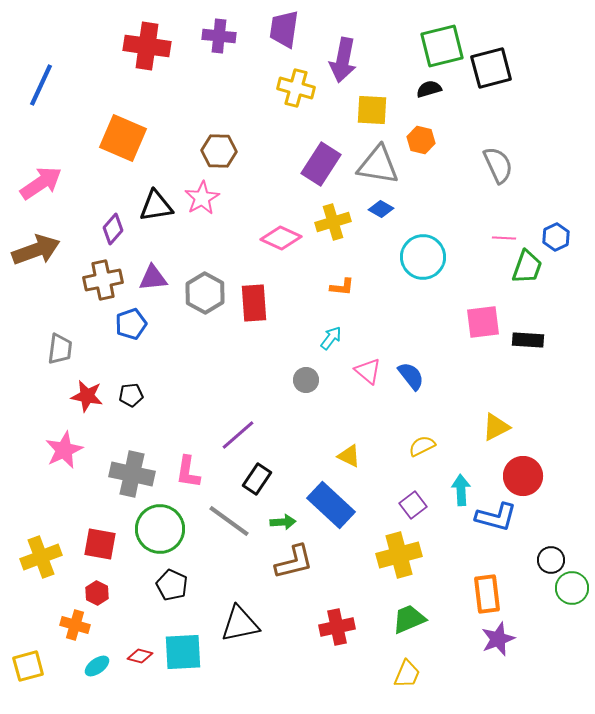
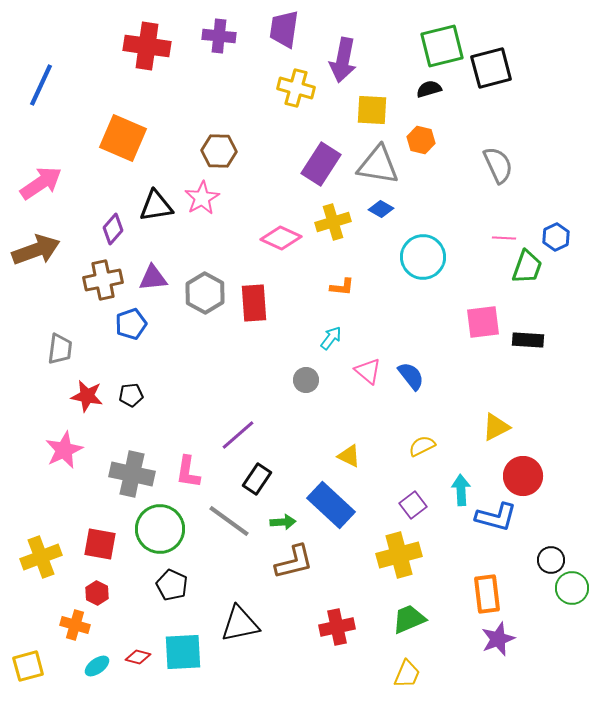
red diamond at (140, 656): moved 2 px left, 1 px down
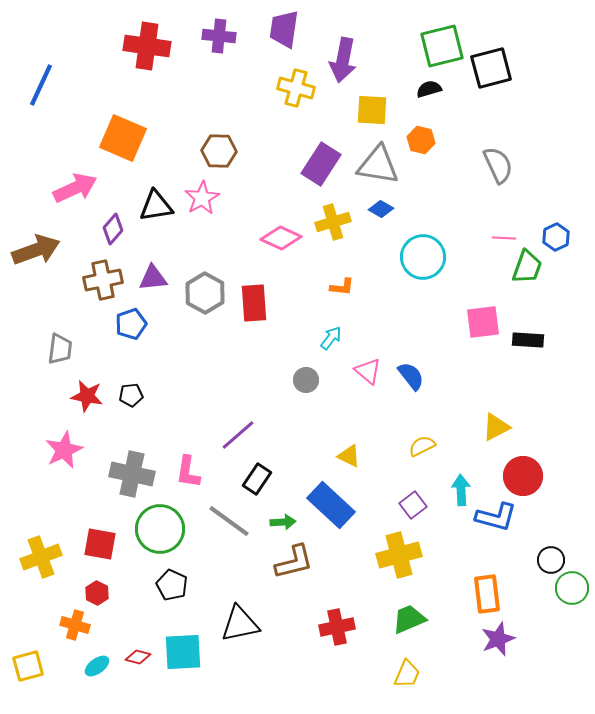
pink arrow at (41, 183): moved 34 px right, 5 px down; rotated 9 degrees clockwise
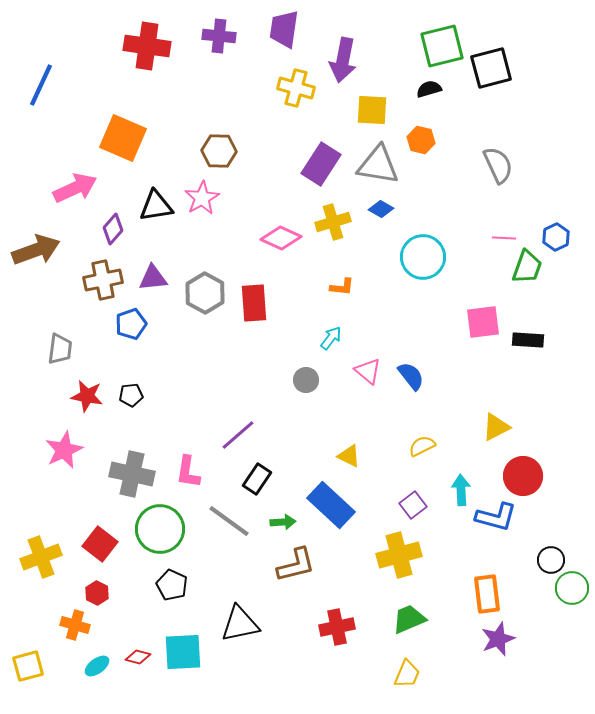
red square at (100, 544): rotated 28 degrees clockwise
brown L-shape at (294, 562): moved 2 px right, 3 px down
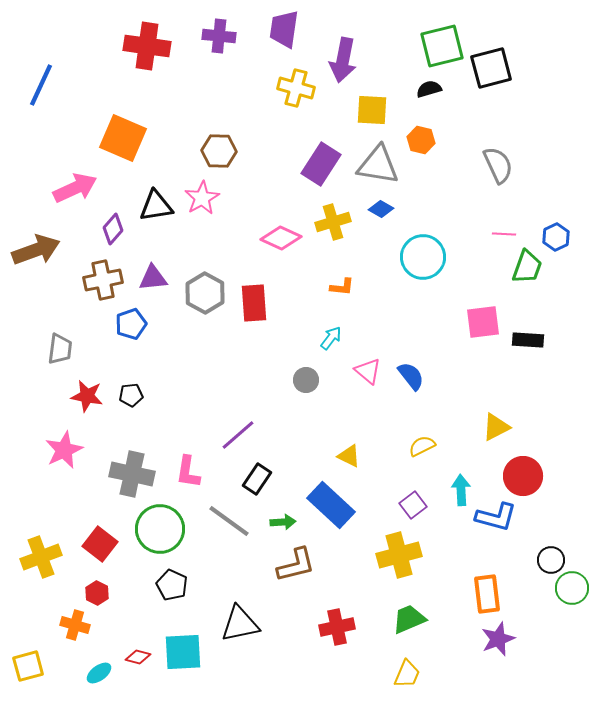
pink line at (504, 238): moved 4 px up
cyan ellipse at (97, 666): moved 2 px right, 7 px down
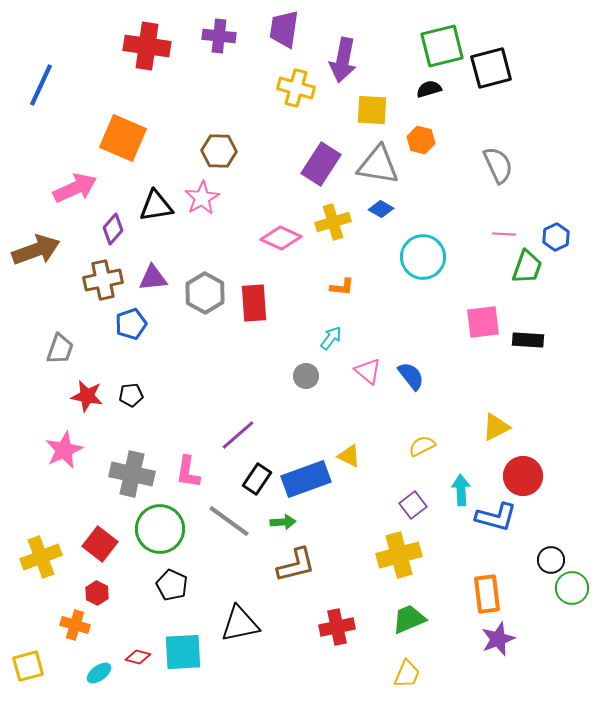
gray trapezoid at (60, 349): rotated 12 degrees clockwise
gray circle at (306, 380): moved 4 px up
blue rectangle at (331, 505): moved 25 px left, 26 px up; rotated 63 degrees counterclockwise
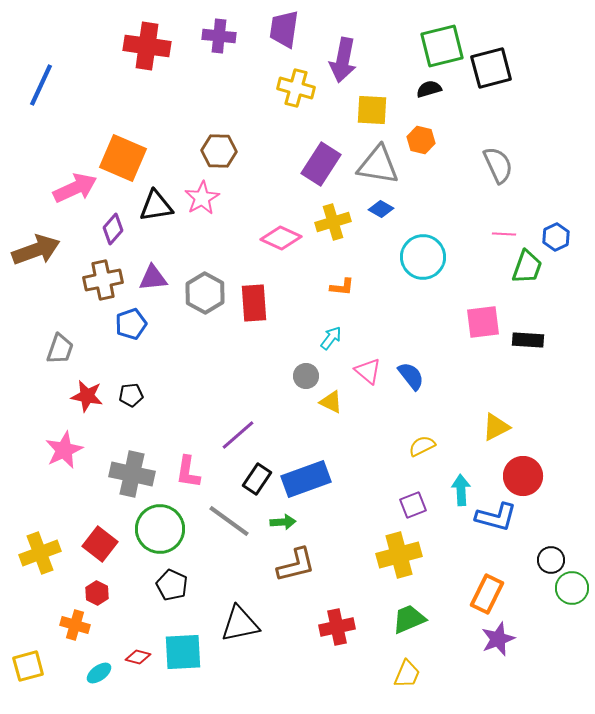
orange square at (123, 138): moved 20 px down
yellow triangle at (349, 456): moved 18 px left, 54 px up
purple square at (413, 505): rotated 16 degrees clockwise
yellow cross at (41, 557): moved 1 px left, 4 px up
orange rectangle at (487, 594): rotated 33 degrees clockwise
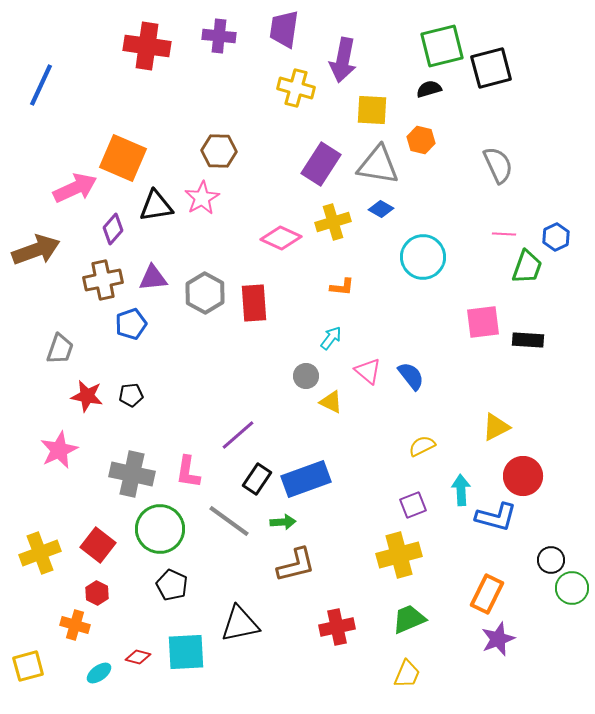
pink star at (64, 450): moved 5 px left
red square at (100, 544): moved 2 px left, 1 px down
cyan square at (183, 652): moved 3 px right
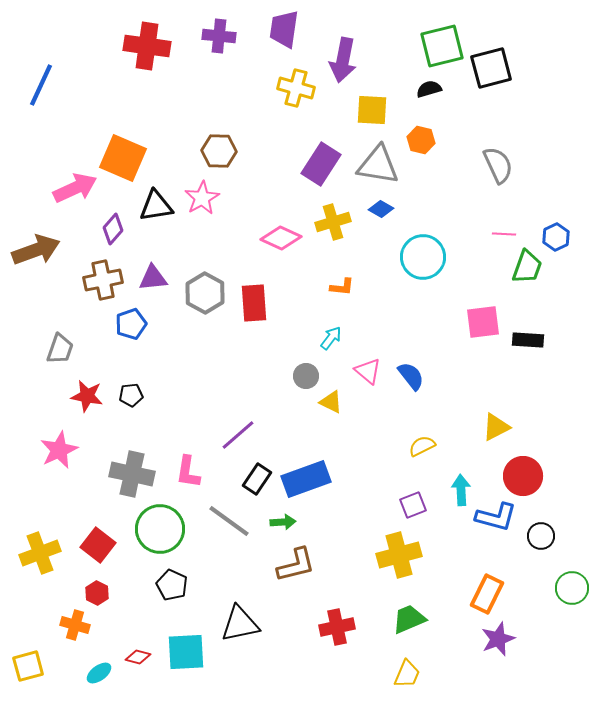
black circle at (551, 560): moved 10 px left, 24 px up
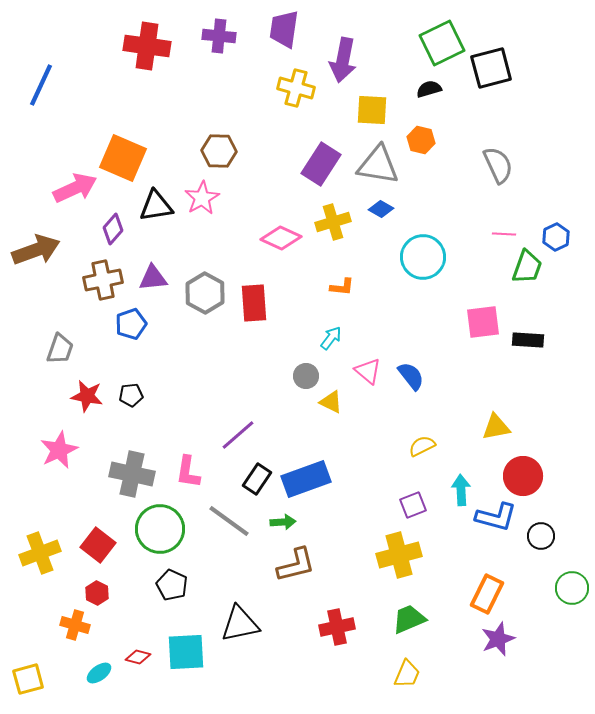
green square at (442, 46): moved 3 px up; rotated 12 degrees counterclockwise
yellow triangle at (496, 427): rotated 16 degrees clockwise
yellow square at (28, 666): moved 13 px down
